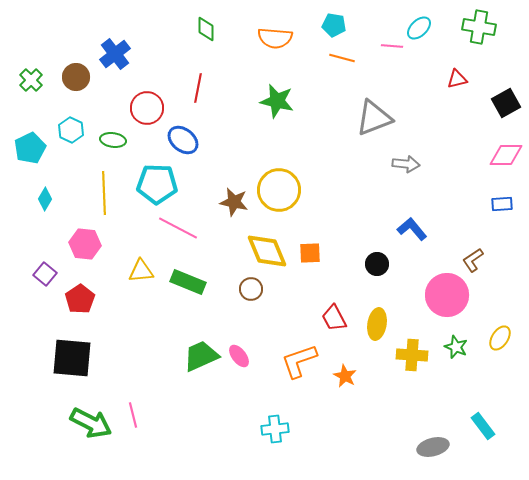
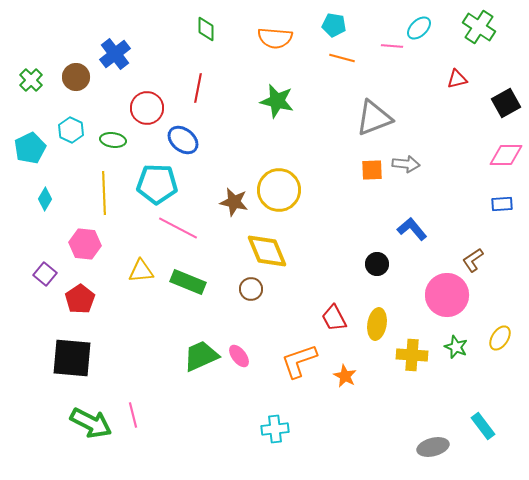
green cross at (479, 27): rotated 24 degrees clockwise
orange square at (310, 253): moved 62 px right, 83 px up
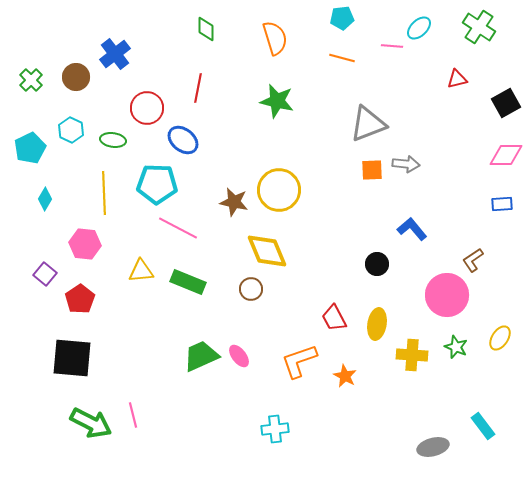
cyan pentagon at (334, 25): moved 8 px right, 7 px up; rotated 15 degrees counterclockwise
orange semicircle at (275, 38): rotated 112 degrees counterclockwise
gray triangle at (374, 118): moved 6 px left, 6 px down
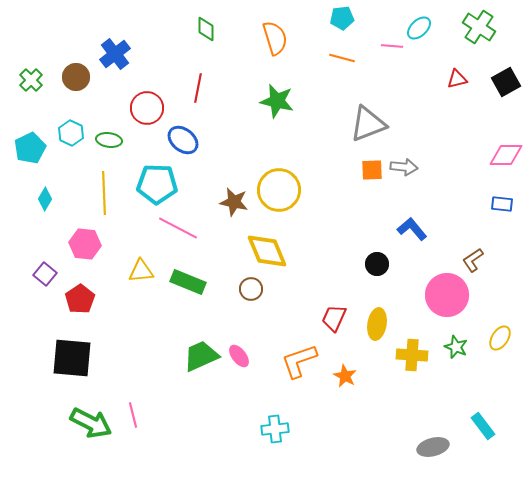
black square at (506, 103): moved 21 px up
cyan hexagon at (71, 130): moved 3 px down
green ellipse at (113, 140): moved 4 px left
gray arrow at (406, 164): moved 2 px left, 3 px down
blue rectangle at (502, 204): rotated 10 degrees clockwise
red trapezoid at (334, 318): rotated 52 degrees clockwise
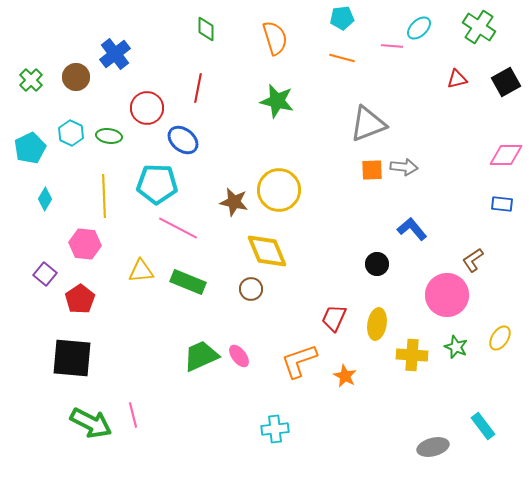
green ellipse at (109, 140): moved 4 px up
yellow line at (104, 193): moved 3 px down
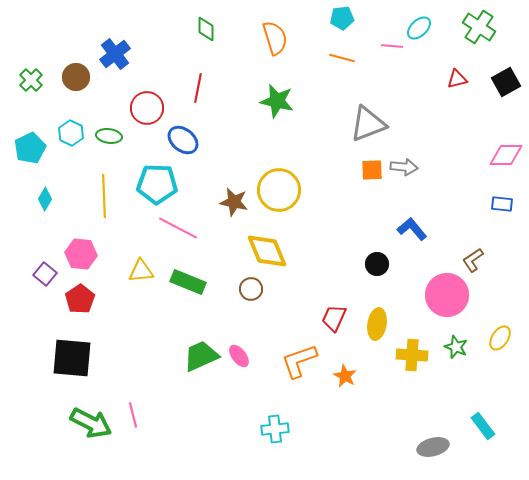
pink hexagon at (85, 244): moved 4 px left, 10 px down
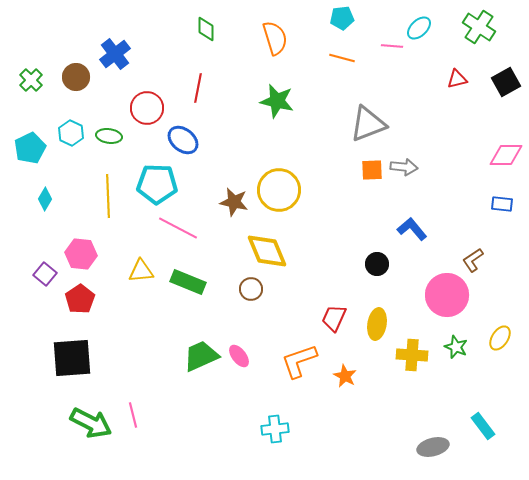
yellow line at (104, 196): moved 4 px right
black square at (72, 358): rotated 9 degrees counterclockwise
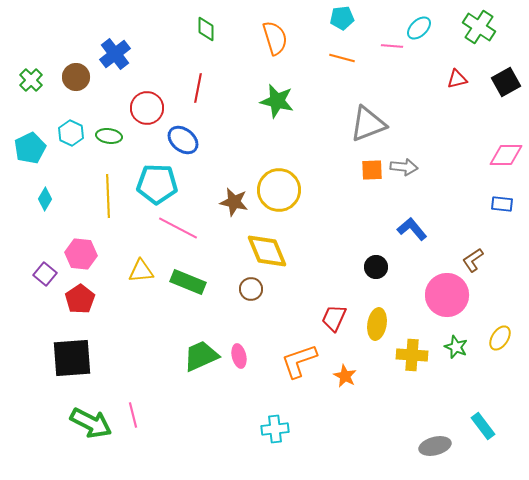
black circle at (377, 264): moved 1 px left, 3 px down
pink ellipse at (239, 356): rotated 25 degrees clockwise
gray ellipse at (433, 447): moved 2 px right, 1 px up
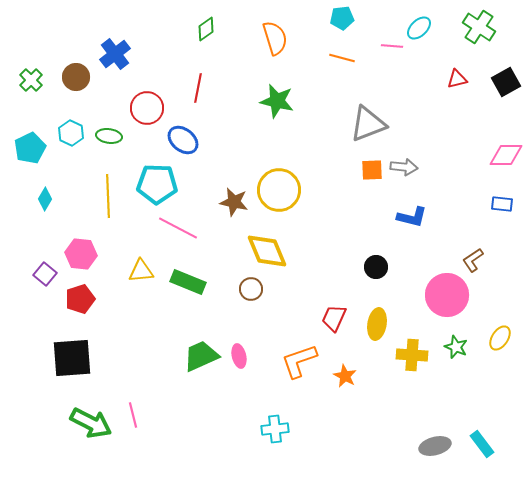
green diamond at (206, 29): rotated 55 degrees clockwise
blue L-shape at (412, 229): moved 12 px up; rotated 144 degrees clockwise
red pentagon at (80, 299): rotated 16 degrees clockwise
cyan rectangle at (483, 426): moved 1 px left, 18 px down
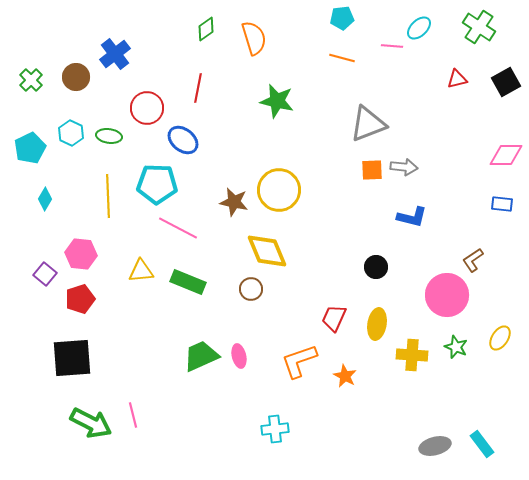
orange semicircle at (275, 38): moved 21 px left
